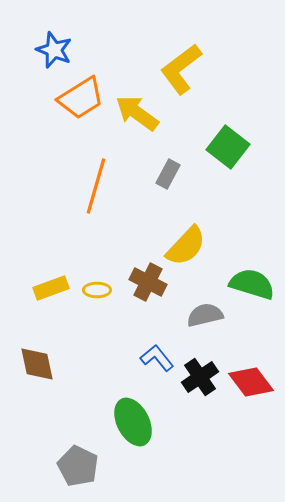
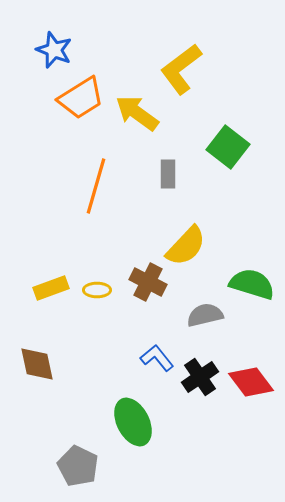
gray rectangle: rotated 28 degrees counterclockwise
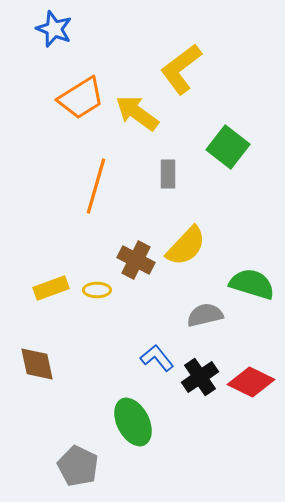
blue star: moved 21 px up
brown cross: moved 12 px left, 22 px up
red diamond: rotated 27 degrees counterclockwise
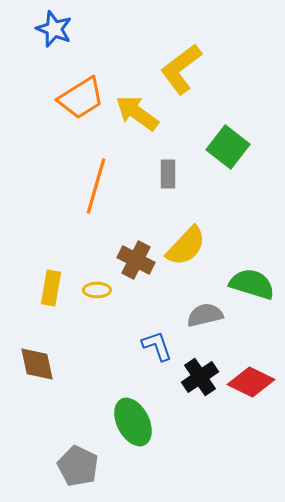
yellow rectangle: rotated 60 degrees counterclockwise
blue L-shape: moved 12 px up; rotated 20 degrees clockwise
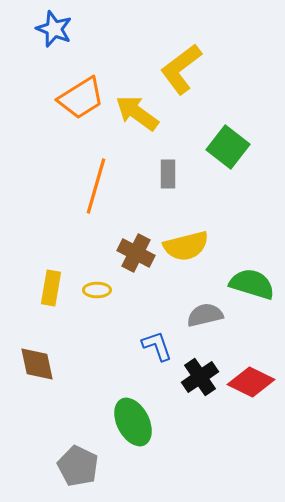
yellow semicircle: rotated 33 degrees clockwise
brown cross: moved 7 px up
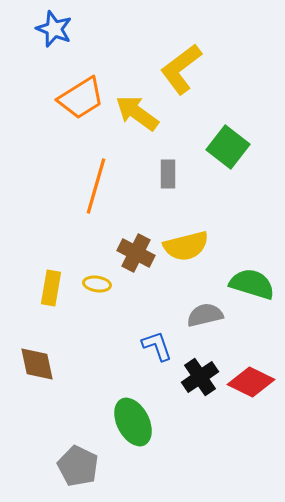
yellow ellipse: moved 6 px up; rotated 8 degrees clockwise
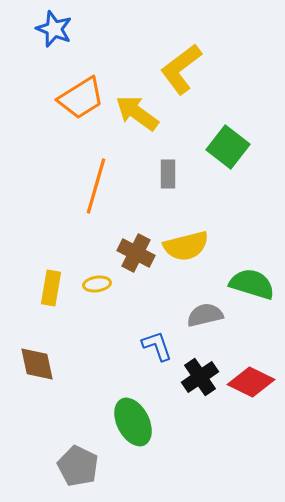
yellow ellipse: rotated 16 degrees counterclockwise
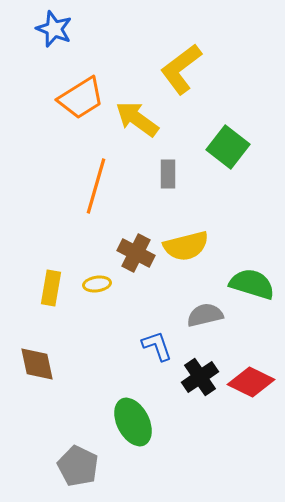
yellow arrow: moved 6 px down
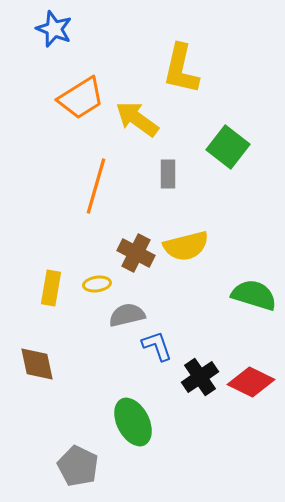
yellow L-shape: rotated 40 degrees counterclockwise
green semicircle: moved 2 px right, 11 px down
gray semicircle: moved 78 px left
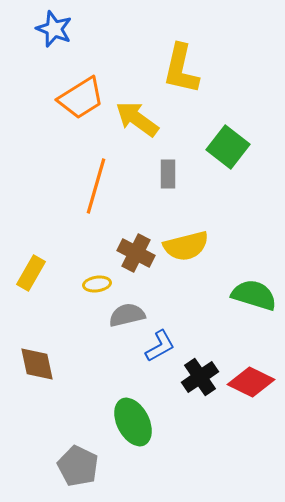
yellow rectangle: moved 20 px left, 15 px up; rotated 20 degrees clockwise
blue L-shape: moved 3 px right; rotated 80 degrees clockwise
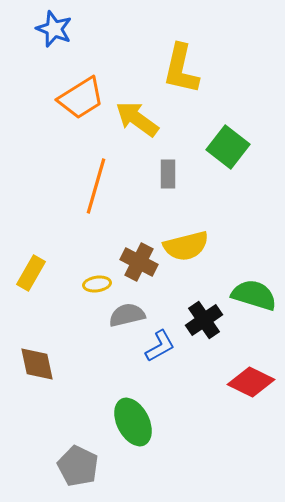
brown cross: moved 3 px right, 9 px down
black cross: moved 4 px right, 57 px up
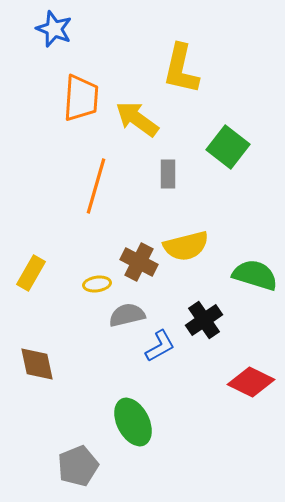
orange trapezoid: rotated 54 degrees counterclockwise
green semicircle: moved 1 px right, 20 px up
gray pentagon: rotated 24 degrees clockwise
